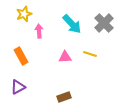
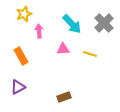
pink triangle: moved 2 px left, 8 px up
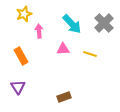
purple triangle: rotated 35 degrees counterclockwise
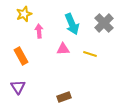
cyan arrow: rotated 20 degrees clockwise
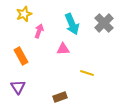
pink arrow: rotated 24 degrees clockwise
yellow line: moved 3 px left, 19 px down
brown rectangle: moved 4 px left
